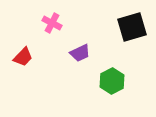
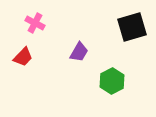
pink cross: moved 17 px left
purple trapezoid: moved 1 px left, 1 px up; rotated 35 degrees counterclockwise
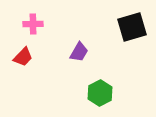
pink cross: moved 2 px left, 1 px down; rotated 30 degrees counterclockwise
green hexagon: moved 12 px left, 12 px down
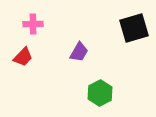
black square: moved 2 px right, 1 px down
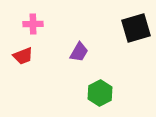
black square: moved 2 px right
red trapezoid: moved 1 px up; rotated 25 degrees clockwise
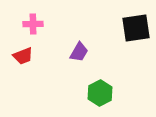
black square: rotated 8 degrees clockwise
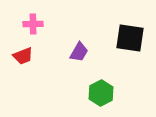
black square: moved 6 px left, 10 px down; rotated 16 degrees clockwise
green hexagon: moved 1 px right
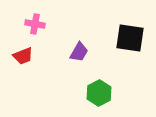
pink cross: moved 2 px right; rotated 12 degrees clockwise
green hexagon: moved 2 px left
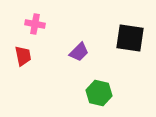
purple trapezoid: rotated 15 degrees clockwise
red trapezoid: rotated 80 degrees counterclockwise
green hexagon: rotated 20 degrees counterclockwise
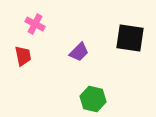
pink cross: rotated 18 degrees clockwise
green hexagon: moved 6 px left, 6 px down
